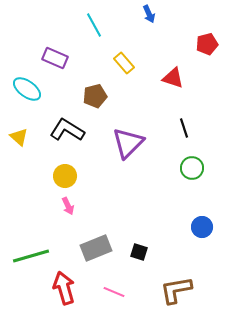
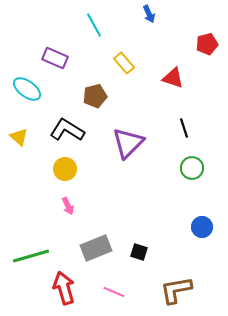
yellow circle: moved 7 px up
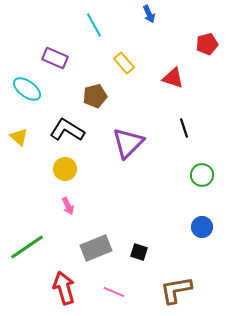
green circle: moved 10 px right, 7 px down
green line: moved 4 px left, 9 px up; rotated 18 degrees counterclockwise
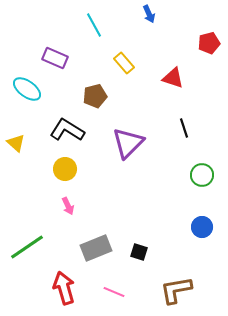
red pentagon: moved 2 px right, 1 px up
yellow triangle: moved 3 px left, 6 px down
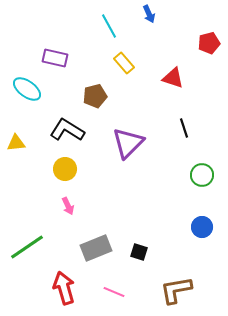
cyan line: moved 15 px right, 1 px down
purple rectangle: rotated 10 degrees counterclockwise
yellow triangle: rotated 48 degrees counterclockwise
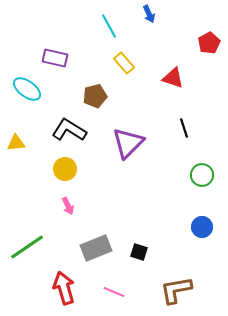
red pentagon: rotated 15 degrees counterclockwise
black L-shape: moved 2 px right
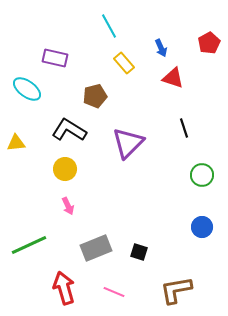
blue arrow: moved 12 px right, 34 px down
green line: moved 2 px right, 2 px up; rotated 9 degrees clockwise
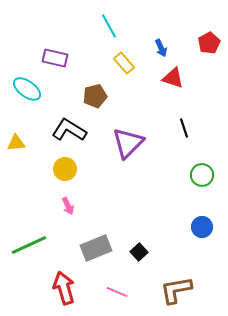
black square: rotated 30 degrees clockwise
pink line: moved 3 px right
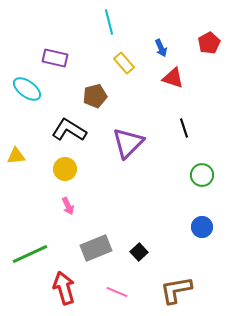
cyan line: moved 4 px up; rotated 15 degrees clockwise
yellow triangle: moved 13 px down
green line: moved 1 px right, 9 px down
